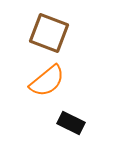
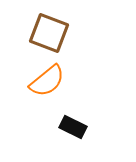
black rectangle: moved 2 px right, 4 px down
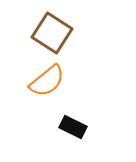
brown square: moved 3 px right; rotated 12 degrees clockwise
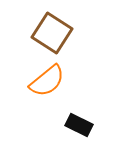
black rectangle: moved 6 px right, 2 px up
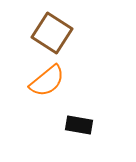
black rectangle: rotated 16 degrees counterclockwise
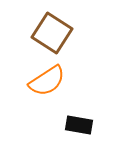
orange semicircle: rotated 6 degrees clockwise
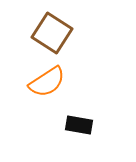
orange semicircle: moved 1 px down
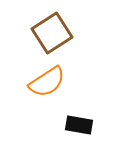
brown square: rotated 24 degrees clockwise
